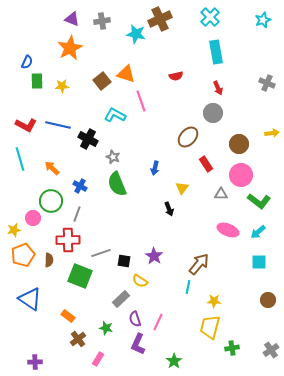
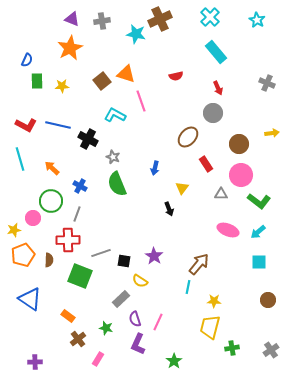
cyan star at (263, 20): moved 6 px left; rotated 21 degrees counterclockwise
cyan rectangle at (216, 52): rotated 30 degrees counterclockwise
blue semicircle at (27, 62): moved 2 px up
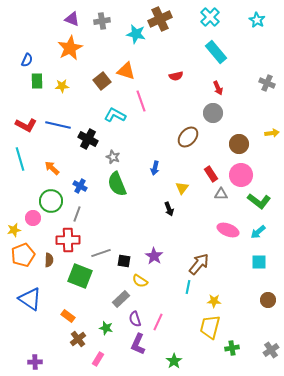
orange triangle at (126, 74): moved 3 px up
red rectangle at (206, 164): moved 5 px right, 10 px down
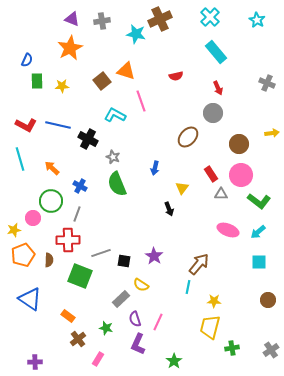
yellow semicircle at (140, 281): moved 1 px right, 4 px down
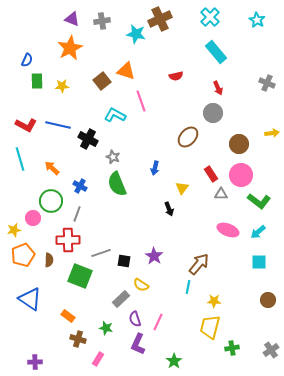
brown cross at (78, 339): rotated 35 degrees counterclockwise
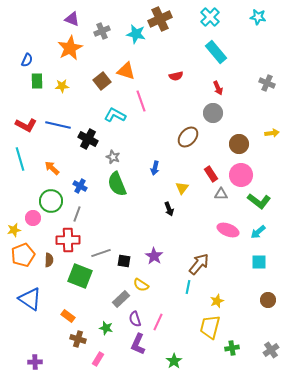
cyan star at (257, 20): moved 1 px right, 3 px up; rotated 21 degrees counterclockwise
gray cross at (102, 21): moved 10 px down; rotated 14 degrees counterclockwise
yellow star at (214, 301): moved 3 px right; rotated 24 degrees counterclockwise
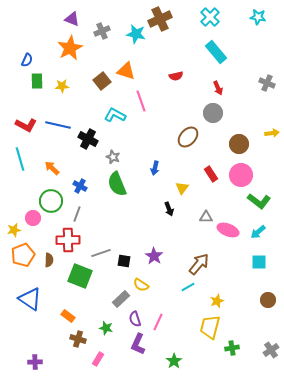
gray triangle at (221, 194): moved 15 px left, 23 px down
cyan line at (188, 287): rotated 48 degrees clockwise
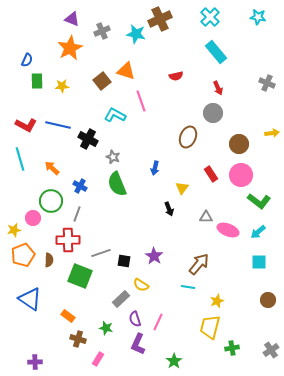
brown ellipse at (188, 137): rotated 20 degrees counterclockwise
cyan line at (188, 287): rotated 40 degrees clockwise
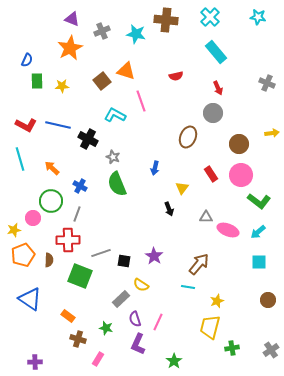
brown cross at (160, 19): moved 6 px right, 1 px down; rotated 30 degrees clockwise
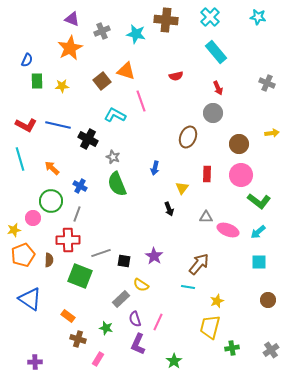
red rectangle at (211, 174): moved 4 px left; rotated 35 degrees clockwise
